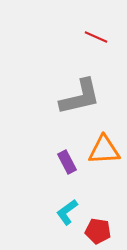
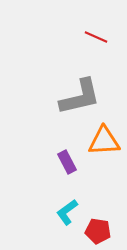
orange triangle: moved 9 px up
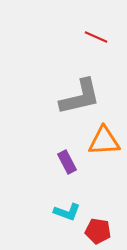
cyan L-shape: rotated 124 degrees counterclockwise
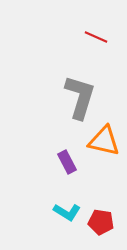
gray L-shape: rotated 60 degrees counterclockwise
orange triangle: rotated 16 degrees clockwise
cyan L-shape: rotated 12 degrees clockwise
red pentagon: moved 3 px right, 9 px up
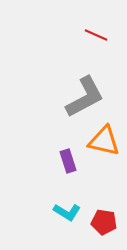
red line: moved 2 px up
gray L-shape: moved 5 px right; rotated 45 degrees clockwise
purple rectangle: moved 1 px right, 1 px up; rotated 10 degrees clockwise
red pentagon: moved 3 px right
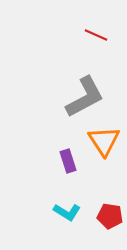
orange triangle: rotated 44 degrees clockwise
red pentagon: moved 6 px right, 6 px up
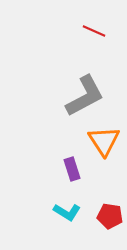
red line: moved 2 px left, 4 px up
gray L-shape: moved 1 px up
purple rectangle: moved 4 px right, 8 px down
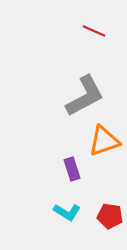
orange triangle: rotated 44 degrees clockwise
